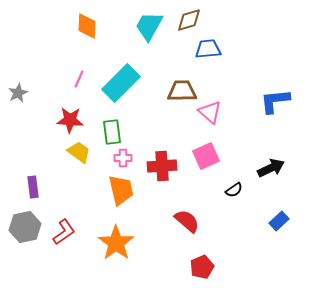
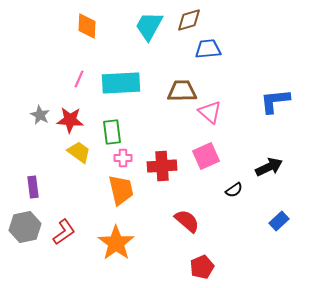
cyan rectangle: rotated 42 degrees clockwise
gray star: moved 22 px right, 22 px down; rotated 18 degrees counterclockwise
black arrow: moved 2 px left, 1 px up
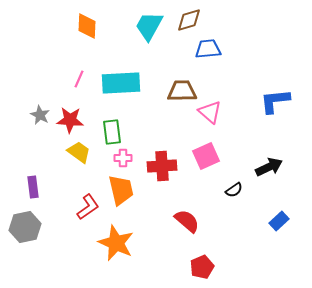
red L-shape: moved 24 px right, 25 px up
orange star: rotated 12 degrees counterclockwise
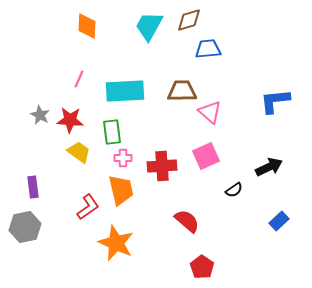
cyan rectangle: moved 4 px right, 8 px down
red pentagon: rotated 15 degrees counterclockwise
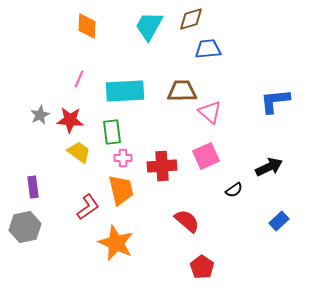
brown diamond: moved 2 px right, 1 px up
gray star: rotated 18 degrees clockwise
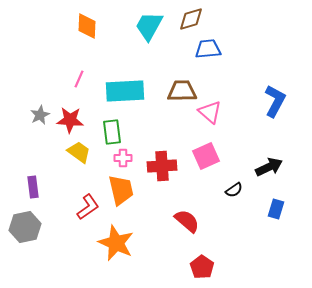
blue L-shape: rotated 124 degrees clockwise
blue rectangle: moved 3 px left, 12 px up; rotated 30 degrees counterclockwise
